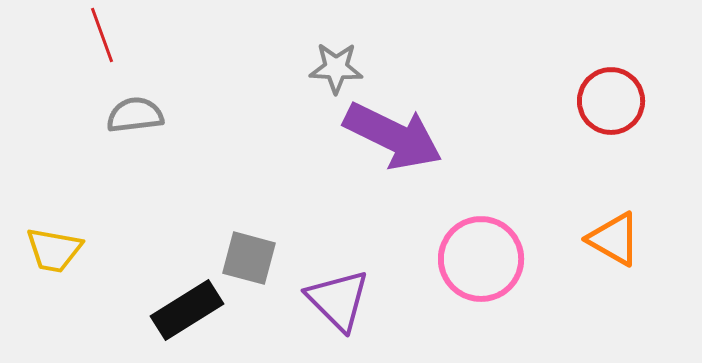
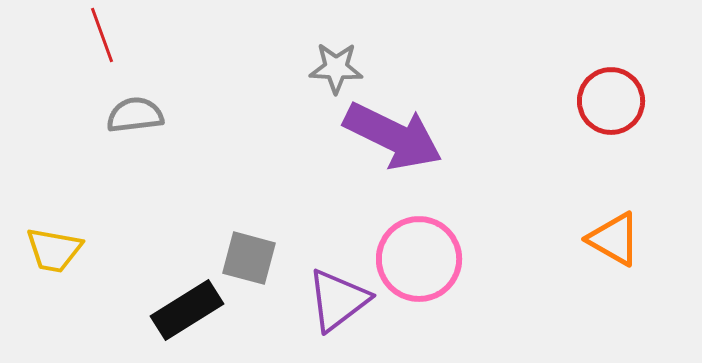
pink circle: moved 62 px left
purple triangle: rotated 38 degrees clockwise
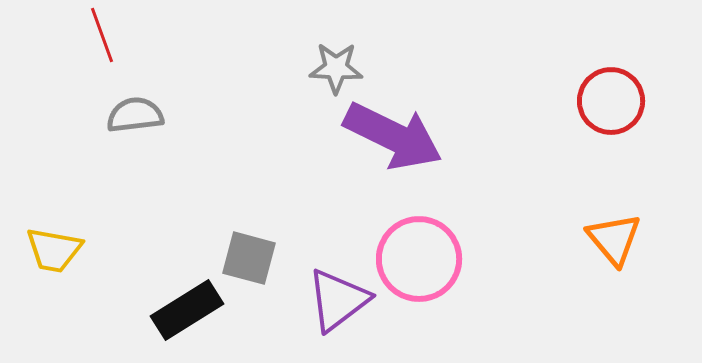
orange triangle: rotated 20 degrees clockwise
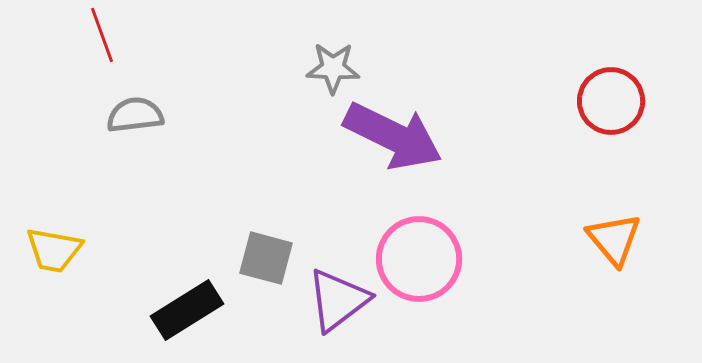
gray star: moved 3 px left
gray square: moved 17 px right
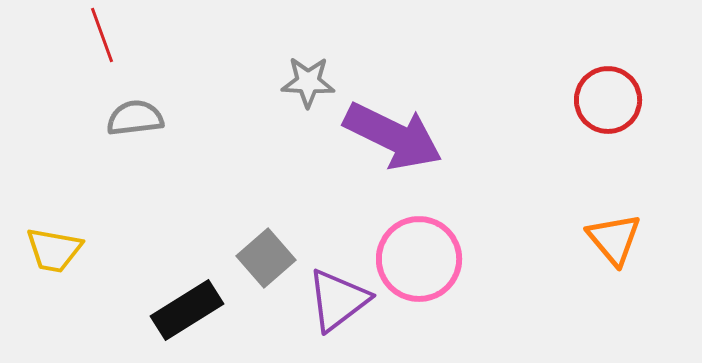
gray star: moved 25 px left, 14 px down
red circle: moved 3 px left, 1 px up
gray semicircle: moved 3 px down
gray square: rotated 34 degrees clockwise
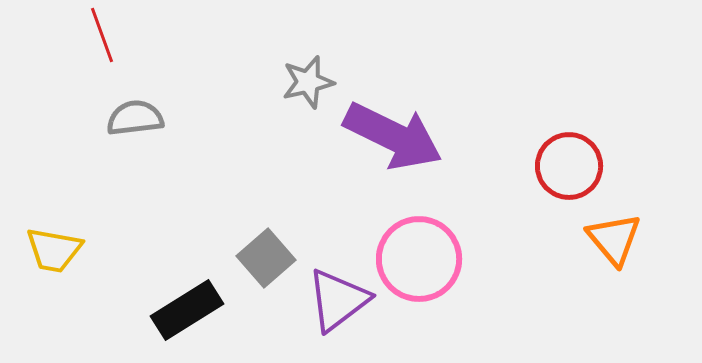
gray star: rotated 16 degrees counterclockwise
red circle: moved 39 px left, 66 px down
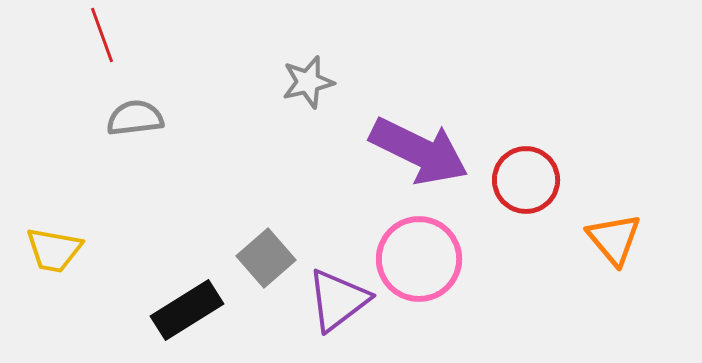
purple arrow: moved 26 px right, 15 px down
red circle: moved 43 px left, 14 px down
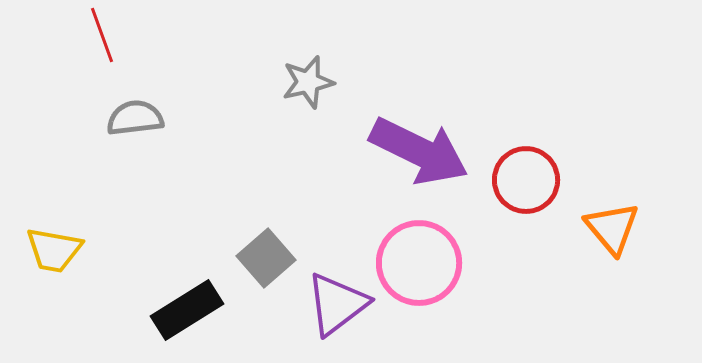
orange triangle: moved 2 px left, 11 px up
pink circle: moved 4 px down
purple triangle: moved 1 px left, 4 px down
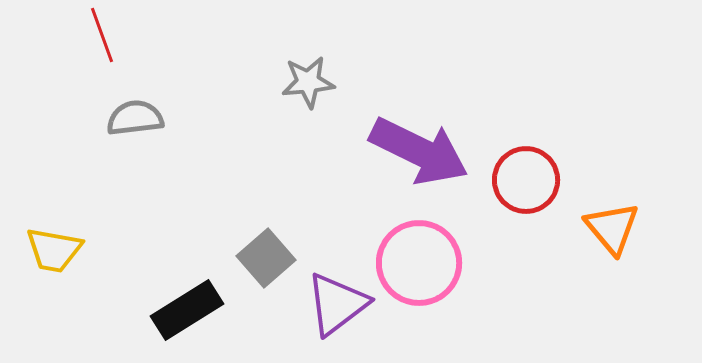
gray star: rotated 8 degrees clockwise
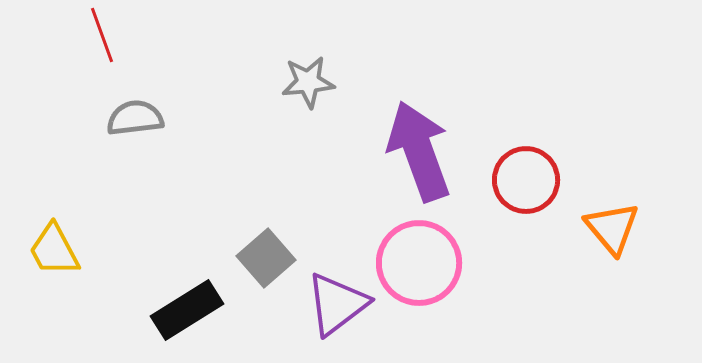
purple arrow: rotated 136 degrees counterclockwise
yellow trapezoid: rotated 52 degrees clockwise
